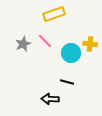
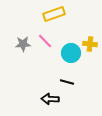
gray star: rotated 21 degrees clockwise
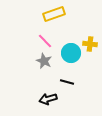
gray star: moved 21 px right, 17 px down; rotated 28 degrees clockwise
black arrow: moved 2 px left; rotated 18 degrees counterclockwise
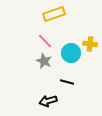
black arrow: moved 2 px down
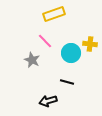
gray star: moved 12 px left, 1 px up
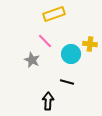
cyan circle: moved 1 px down
black arrow: rotated 108 degrees clockwise
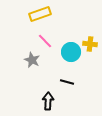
yellow rectangle: moved 14 px left
cyan circle: moved 2 px up
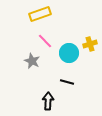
yellow cross: rotated 24 degrees counterclockwise
cyan circle: moved 2 px left, 1 px down
gray star: moved 1 px down
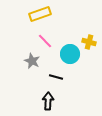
yellow cross: moved 1 px left, 2 px up; rotated 32 degrees clockwise
cyan circle: moved 1 px right, 1 px down
black line: moved 11 px left, 5 px up
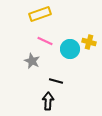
pink line: rotated 21 degrees counterclockwise
cyan circle: moved 5 px up
black line: moved 4 px down
